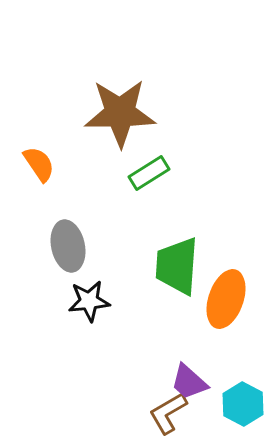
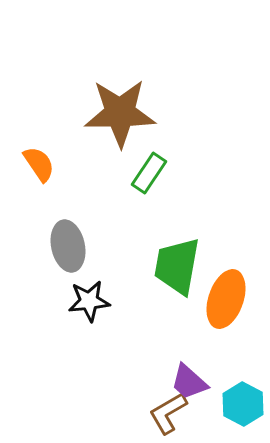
green rectangle: rotated 24 degrees counterclockwise
green trapezoid: rotated 6 degrees clockwise
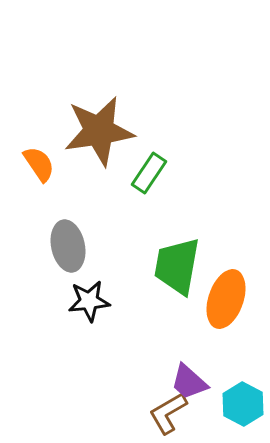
brown star: moved 21 px left, 18 px down; rotated 8 degrees counterclockwise
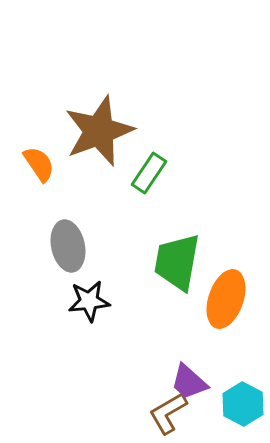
brown star: rotated 12 degrees counterclockwise
green trapezoid: moved 4 px up
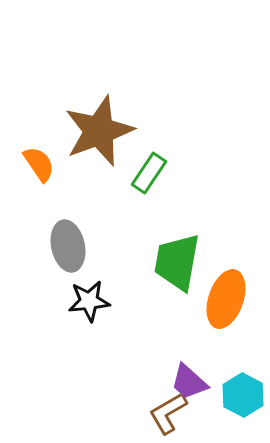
cyan hexagon: moved 9 px up
